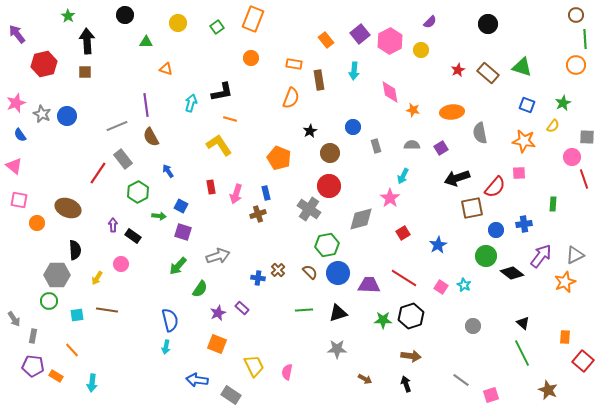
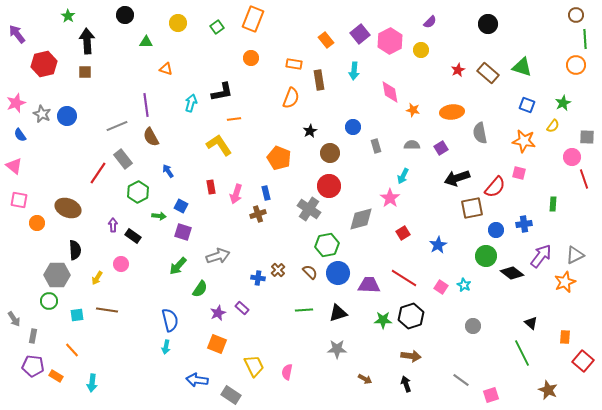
orange line at (230, 119): moved 4 px right; rotated 24 degrees counterclockwise
pink square at (519, 173): rotated 16 degrees clockwise
black triangle at (523, 323): moved 8 px right
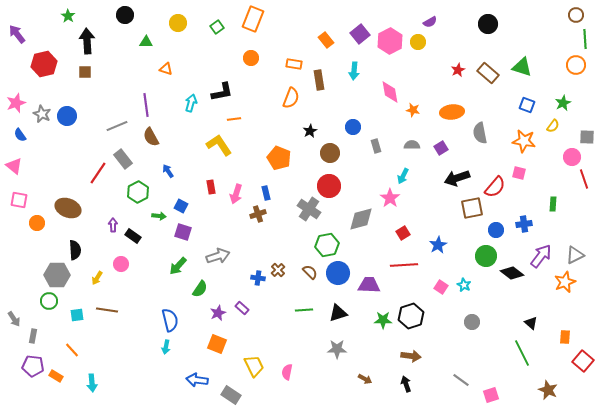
purple semicircle at (430, 22): rotated 16 degrees clockwise
yellow circle at (421, 50): moved 3 px left, 8 px up
red line at (404, 278): moved 13 px up; rotated 36 degrees counterclockwise
gray circle at (473, 326): moved 1 px left, 4 px up
cyan arrow at (92, 383): rotated 12 degrees counterclockwise
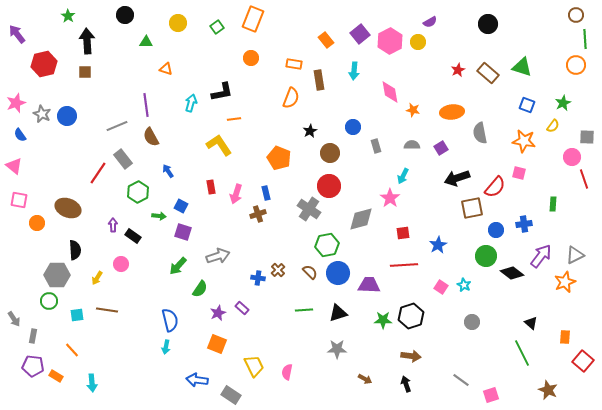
red square at (403, 233): rotated 24 degrees clockwise
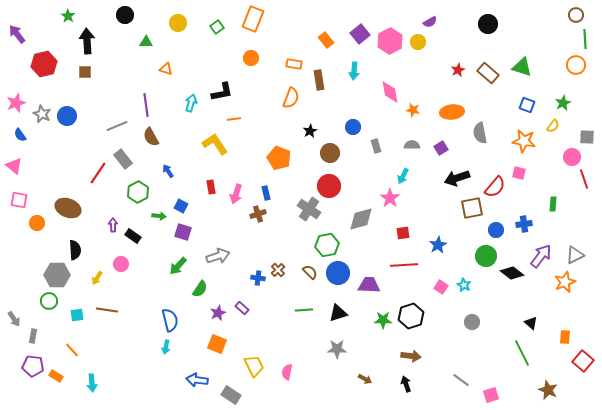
yellow L-shape at (219, 145): moved 4 px left, 1 px up
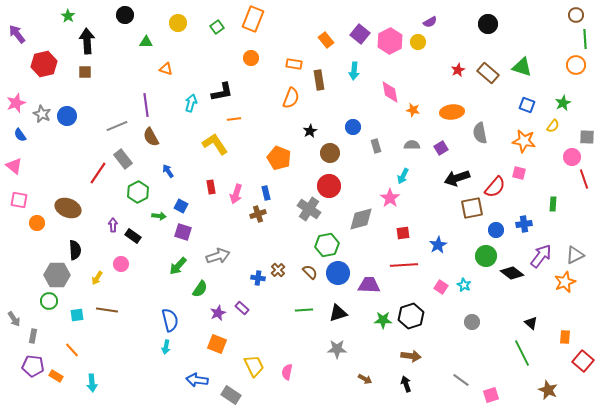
purple square at (360, 34): rotated 12 degrees counterclockwise
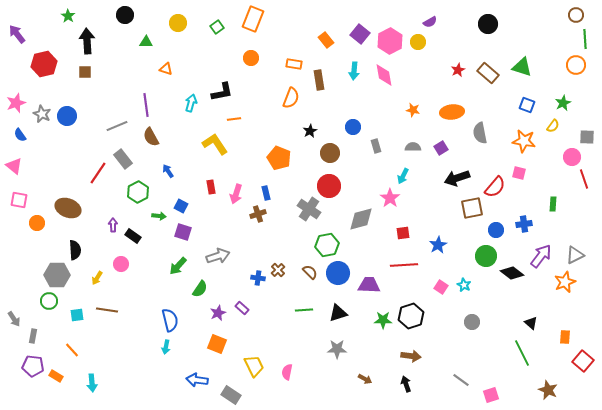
pink diamond at (390, 92): moved 6 px left, 17 px up
gray semicircle at (412, 145): moved 1 px right, 2 px down
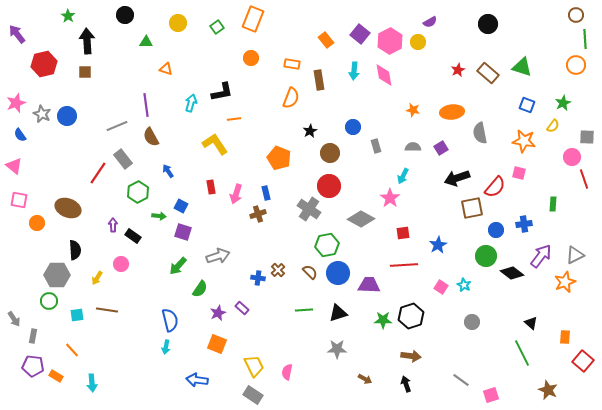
orange rectangle at (294, 64): moved 2 px left
gray diamond at (361, 219): rotated 44 degrees clockwise
gray rectangle at (231, 395): moved 22 px right
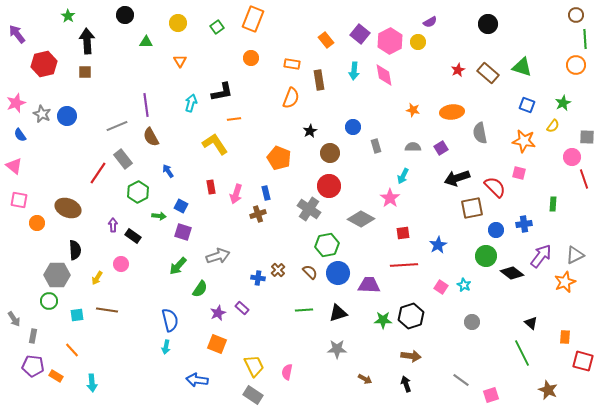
orange triangle at (166, 69): moved 14 px right, 8 px up; rotated 40 degrees clockwise
red semicircle at (495, 187): rotated 85 degrees counterclockwise
red square at (583, 361): rotated 25 degrees counterclockwise
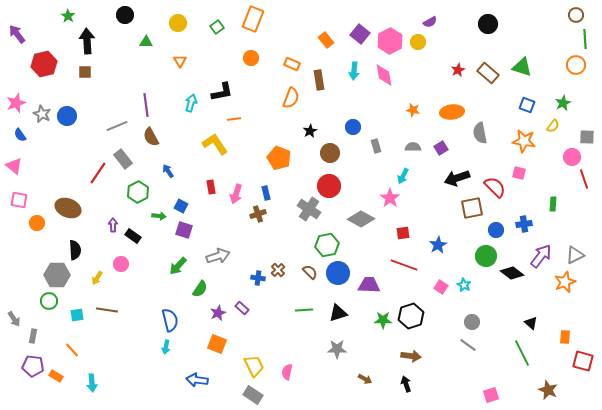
orange rectangle at (292, 64): rotated 14 degrees clockwise
purple square at (183, 232): moved 1 px right, 2 px up
red line at (404, 265): rotated 24 degrees clockwise
gray line at (461, 380): moved 7 px right, 35 px up
